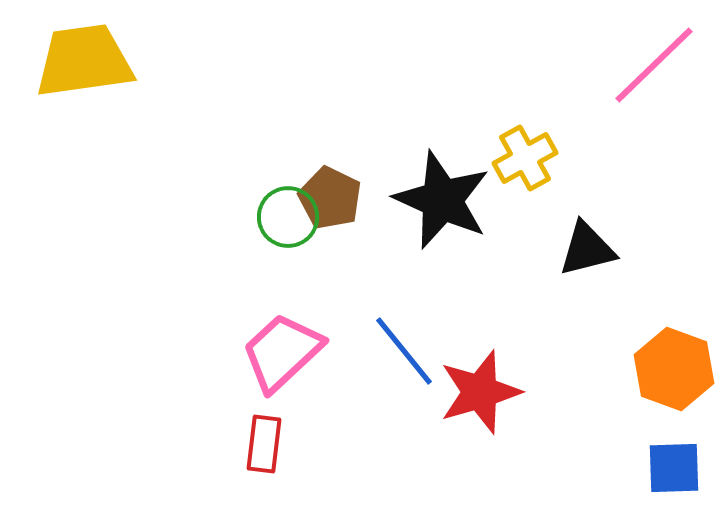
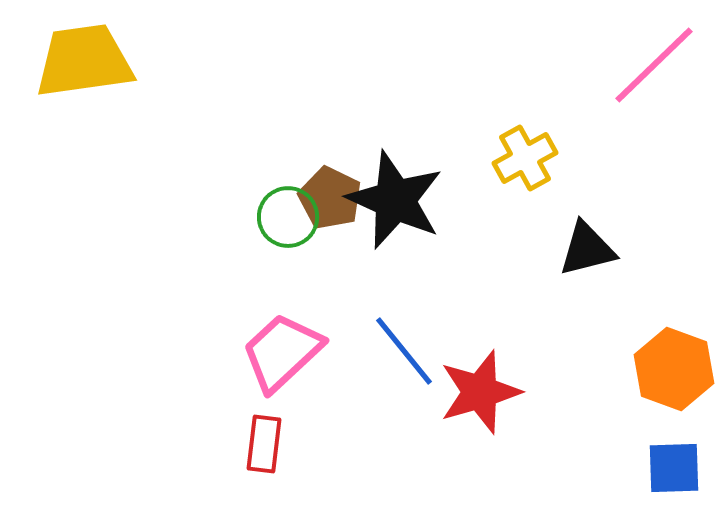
black star: moved 47 px left
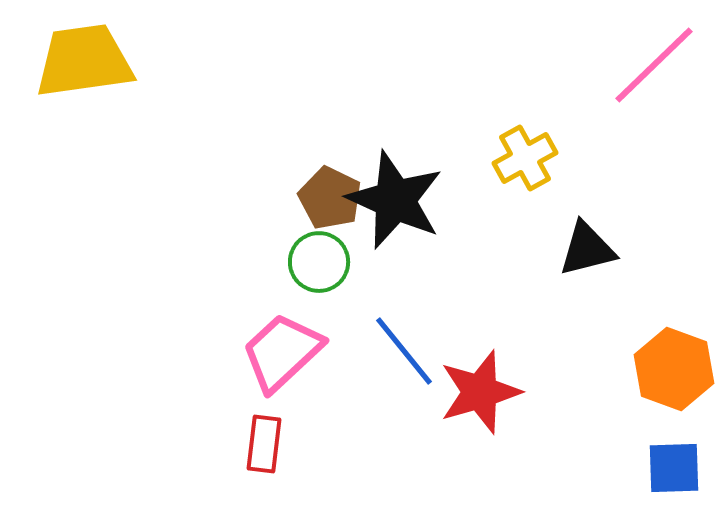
green circle: moved 31 px right, 45 px down
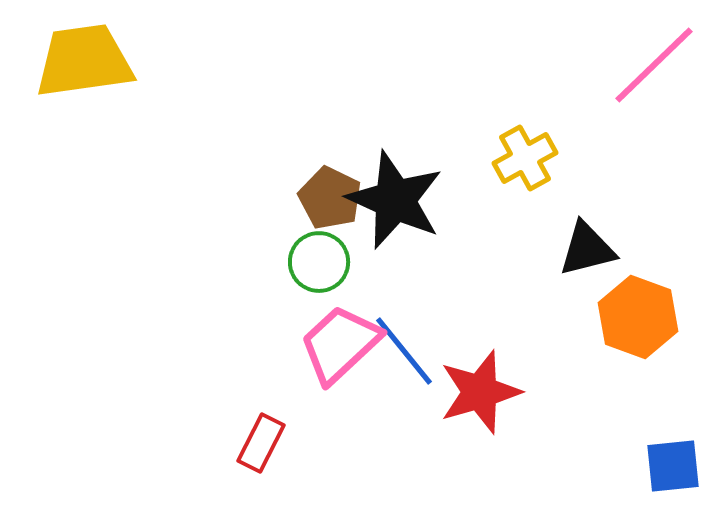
pink trapezoid: moved 58 px right, 8 px up
orange hexagon: moved 36 px left, 52 px up
red rectangle: moved 3 px left, 1 px up; rotated 20 degrees clockwise
blue square: moved 1 px left, 2 px up; rotated 4 degrees counterclockwise
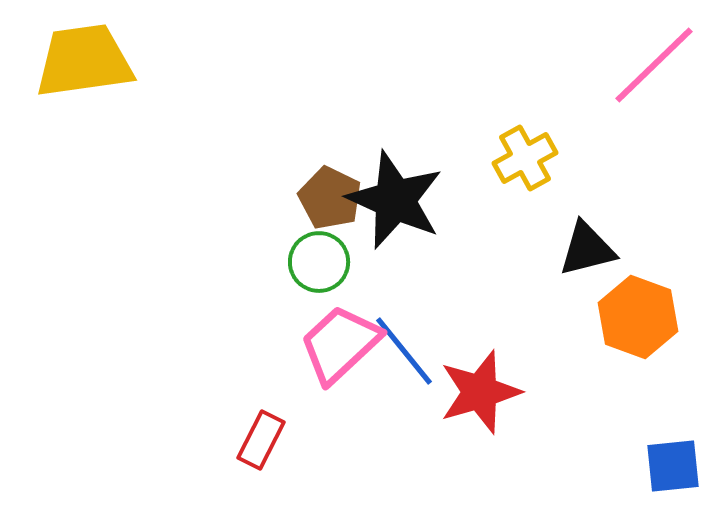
red rectangle: moved 3 px up
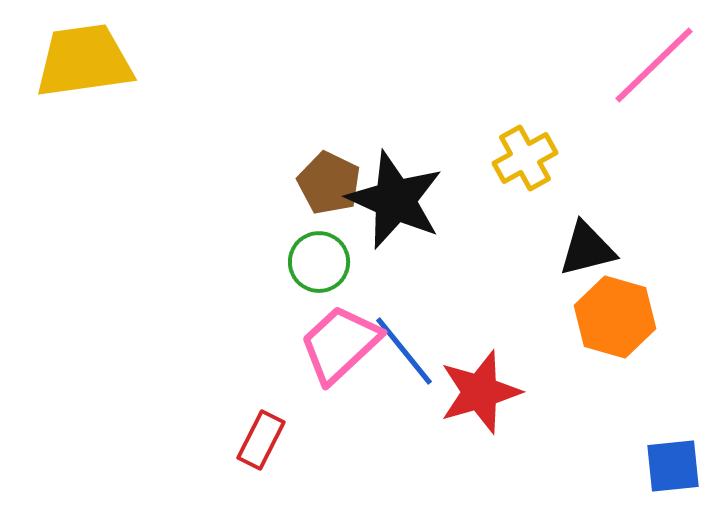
brown pentagon: moved 1 px left, 15 px up
orange hexagon: moved 23 px left; rotated 4 degrees counterclockwise
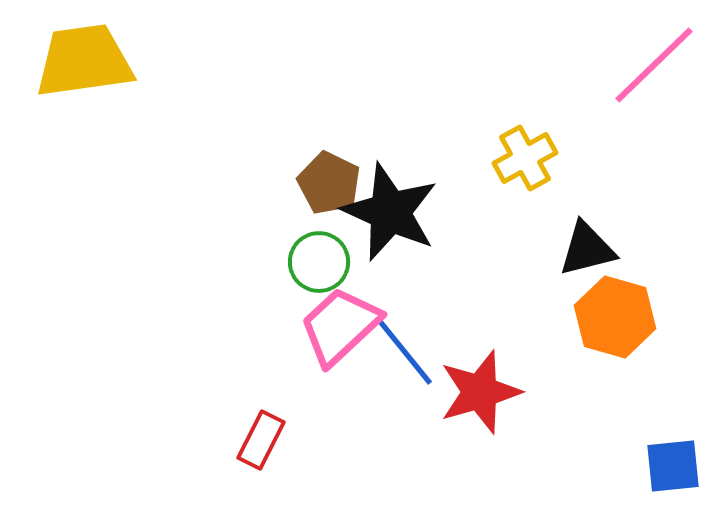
black star: moved 5 px left, 12 px down
pink trapezoid: moved 18 px up
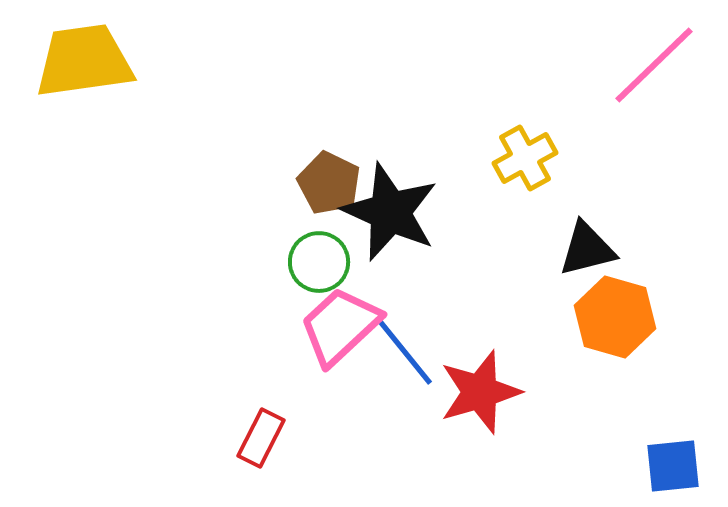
red rectangle: moved 2 px up
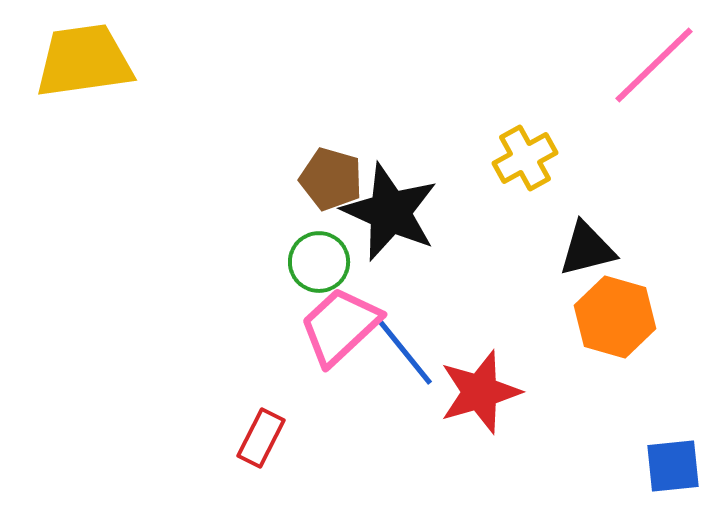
brown pentagon: moved 2 px right, 4 px up; rotated 10 degrees counterclockwise
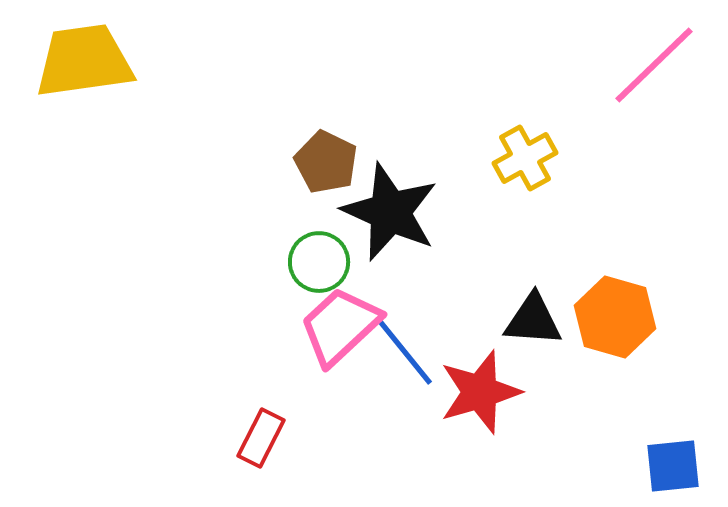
brown pentagon: moved 5 px left, 17 px up; rotated 10 degrees clockwise
black triangle: moved 54 px left, 71 px down; rotated 18 degrees clockwise
